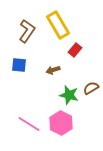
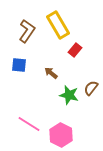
brown arrow: moved 2 px left, 3 px down; rotated 56 degrees clockwise
brown semicircle: rotated 21 degrees counterclockwise
pink hexagon: moved 12 px down
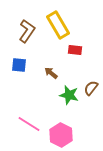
red rectangle: rotated 56 degrees clockwise
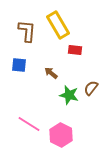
brown L-shape: rotated 30 degrees counterclockwise
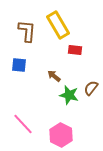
brown arrow: moved 3 px right, 3 px down
pink line: moved 6 px left; rotated 15 degrees clockwise
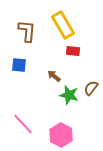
yellow rectangle: moved 5 px right
red rectangle: moved 2 px left, 1 px down
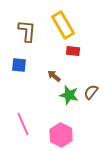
brown semicircle: moved 4 px down
pink line: rotated 20 degrees clockwise
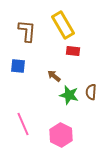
blue square: moved 1 px left, 1 px down
brown semicircle: rotated 35 degrees counterclockwise
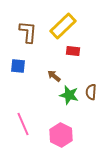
yellow rectangle: moved 1 px down; rotated 76 degrees clockwise
brown L-shape: moved 1 px right, 1 px down
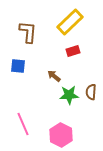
yellow rectangle: moved 7 px right, 4 px up
red rectangle: rotated 24 degrees counterclockwise
green star: rotated 18 degrees counterclockwise
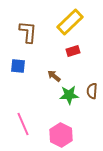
brown semicircle: moved 1 px right, 1 px up
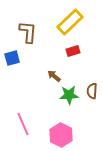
blue square: moved 6 px left, 8 px up; rotated 21 degrees counterclockwise
